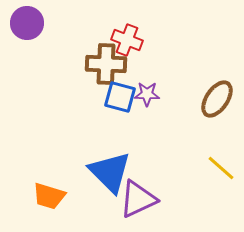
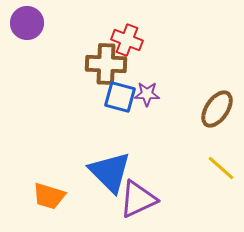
brown ellipse: moved 10 px down
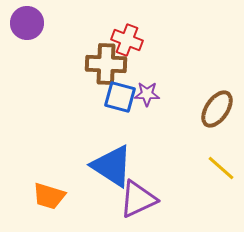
blue triangle: moved 2 px right, 6 px up; rotated 12 degrees counterclockwise
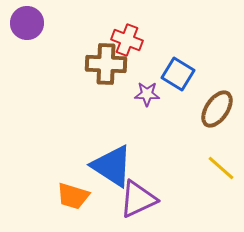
blue square: moved 58 px right, 23 px up; rotated 16 degrees clockwise
orange trapezoid: moved 24 px right
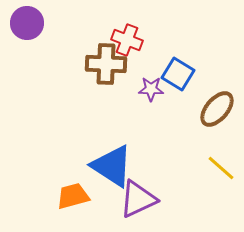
purple star: moved 4 px right, 5 px up
brown ellipse: rotated 6 degrees clockwise
orange trapezoid: rotated 148 degrees clockwise
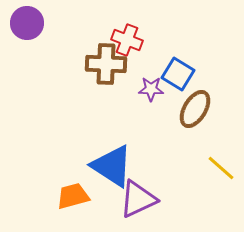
brown ellipse: moved 22 px left; rotated 9 degrees counterclockwise
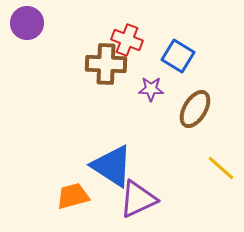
blue square: moved 18 px up
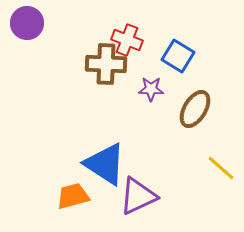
blue triangle: moved 7 px left, 2 px up
purple triangle: moved 3 px up
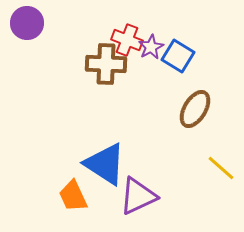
purple star: moved 42 px up; rotated 30 degrees counterclockwise
orange trapezoid: rotated 100 degrees counterclockwise
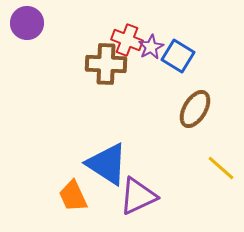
blue triangle: moved 2 px right
